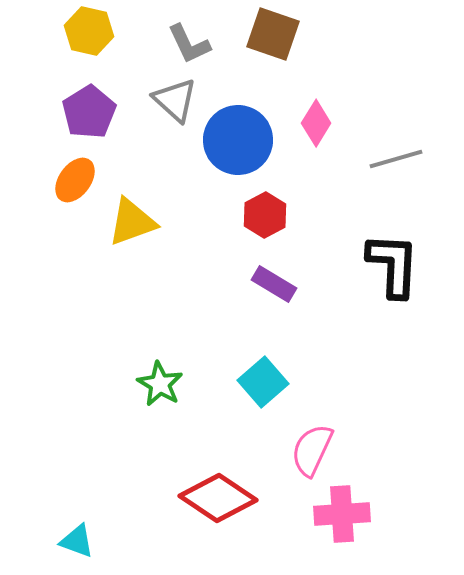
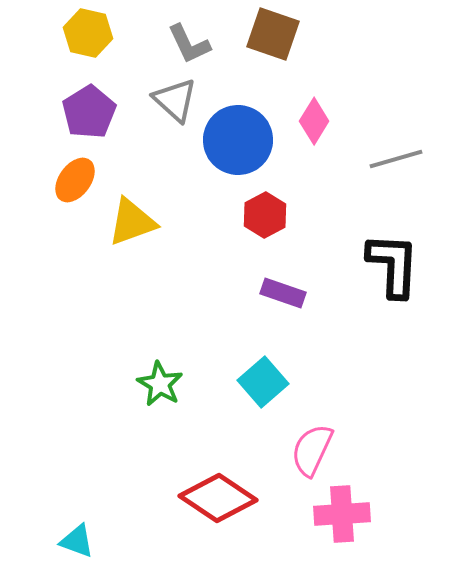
yellow hexagon: moved 1 px left, 2 px down
pink diamond: moved 2 px left, 2 px up
purple rectangle: moved 9 px right, 9 px down; rotated 12 degrees counterclockwise
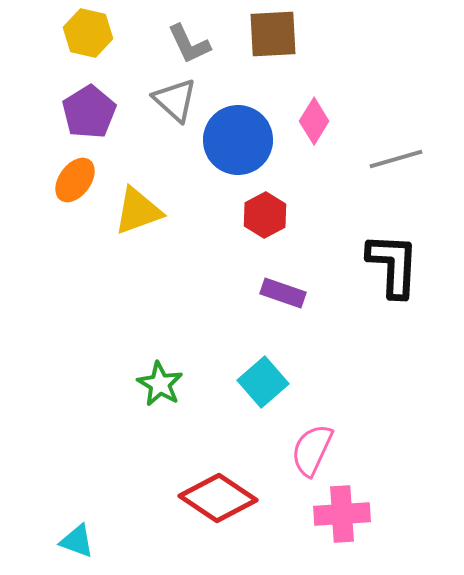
brown square: rotated 22 degrees counterclockwise
yellow triangle: moved 6 px right, 11 px up
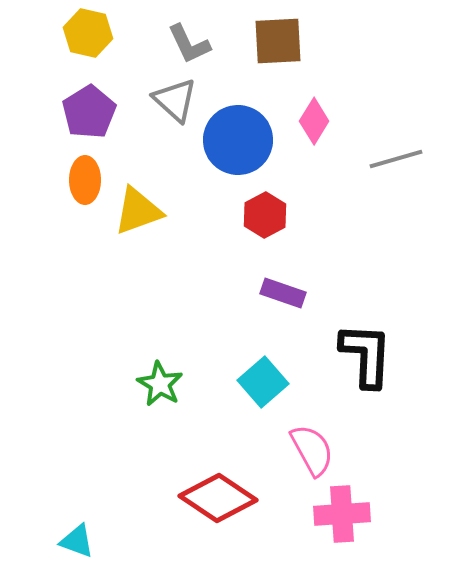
brown square: moved 5 px right, 7 px down
orange ellipse: moved 10 px right; rotated 36 degrees counterclockwise
black L-shape: moved 27 px left, 90 px down
pink semicircle: rotated 126 degrees clockwise
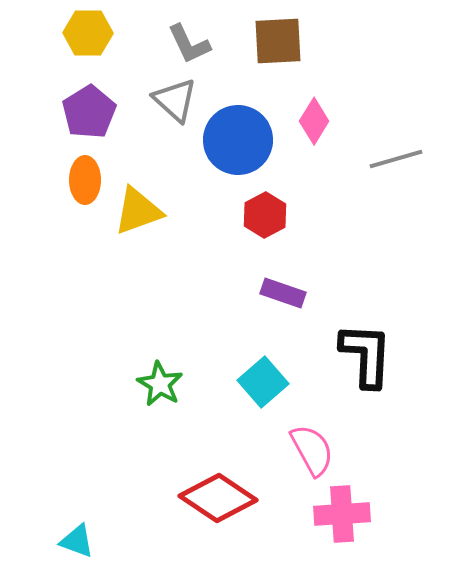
yellow hexagon: rotated 12 degrees counterclockwise
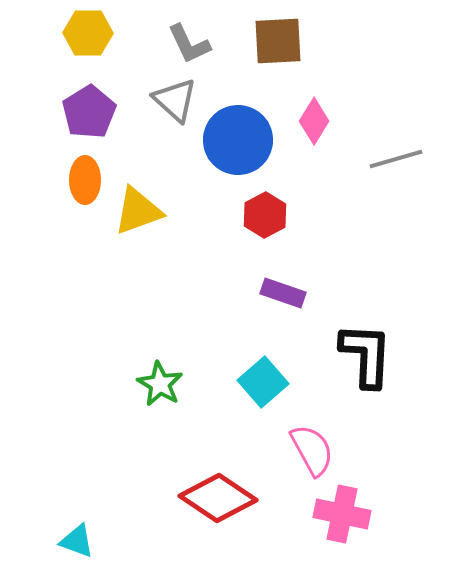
pink cross: rotated 16 degrees clockwise
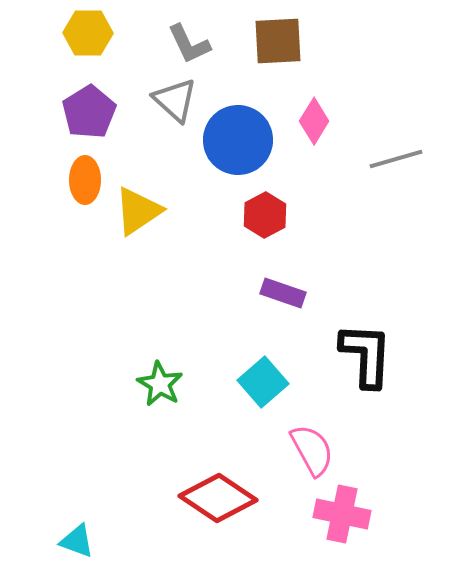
yellow triangle: rotated 14 degrees counterclockwise
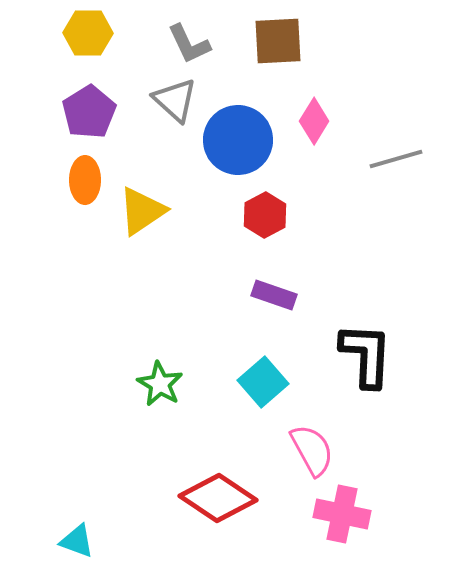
yellow triangle: moved 4 px right
purple rectangle: moved 9 px left, 2 px down
